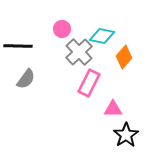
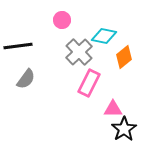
pink circle: moved 9 px up
cyan diamond: moved 2 px right
black line: rotated 8 degrees counterclockwise
orange diamond: rotated 10 degrees clockwise
black star: moved 2 px left, 6 px up
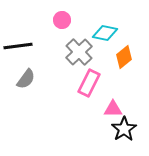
cyan diamond: moved 1 px right, 3 px up
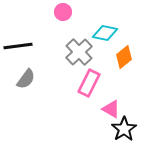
pink circle: moved 1 px right, 8 px up
pink triangle: moved 2 px left; rotated 30 degrees clockwise
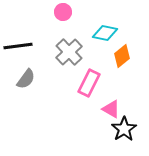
gray cross: moved 10 px left
orange diamond: moved 2 px left, 1 px up
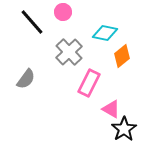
black line: moved 14 px right, 24 px up; rotated 56 degrees clockwise
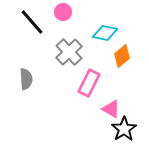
gray semicircle: rotated 40 degrees counterclockwise
